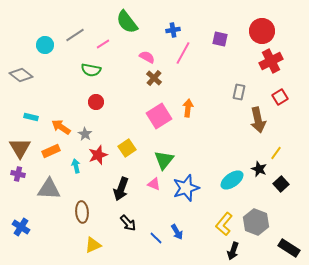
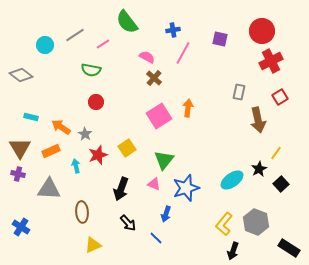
black star at (259, 169): rotated 21 degrees clockwise
blue arrow at (177, 232): moved 11 px left, 18 px up; rotated 49 degrees clockwise
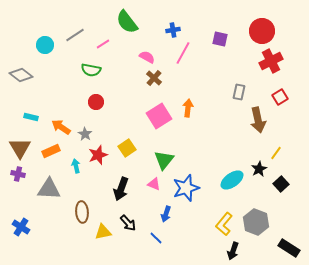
yellow triangle at (93, 245): moved 10 px right, 13 px up; rotated 12 degrees clockwise
